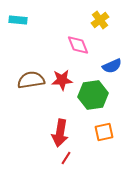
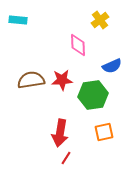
pink diamond: rotated 20 degrees clockwise
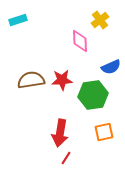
cyan rectangle: rotated 24 degrees counterclockwise
pink diamond: moved 2 px right, 4 px up
blue semicircle: moved 1 px left, 1 px down
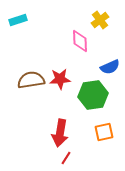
blue semicircle: moved 1 px left
red star: moved 2 px left, 1 px up
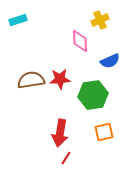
yellow cross: rotated 12 degrees clockwise
blue semicircle: moved 6 px up
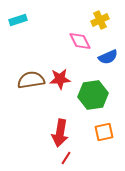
pink diamond: rotated 25 degrees counterclockwise
blue semicircle: moved 2 px left, 4 px up
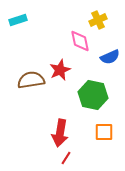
yellow cross: moved 2 px left
pink diamond: rotated 15 degrees clockwise
blue semicircle: moved 2 px right
red star: moved 9 px up; rotated 20 degrees counterclockwise
green hexagon: rotated 20 degrees clockwise
orange square: rotated 12 degrees clockwise
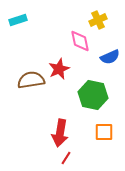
red star: moved 1 px left, 1 px up
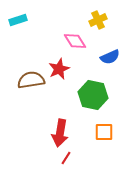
pink diamond: moved 5 px left; rotated 20 degrees counterclockwise
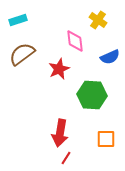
yellow cross: rotated 30 degrees counterclockwise
pink diamond: rotated 25 degrees clockwise
brown semicircle: moved 9 px left, 26 px up; rotated 28 degrees counterclockwise
green hexagon: moved 1 px left; rotated 8 degrees counterclockwise
orange square: moved 2 px right, 7 px down
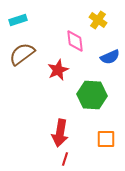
red star: moved 1 px left, 1 px down
red line: moved 1 px left, 1 px down; rotated 16 degrees counterclockwise
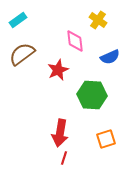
cyan rectangle: rotated 18 degrees counterclockwise
orange square: rotated 18 degrees counterclockwise
red line: moved 1 px left, 1 px up
